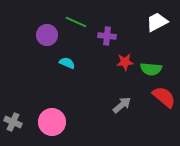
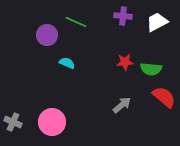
purple cross: moved 16 px right, 20 px up
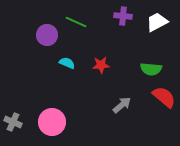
red star: moved 24 px left, 3 px down
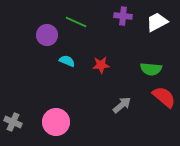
cyan semicircle: moved 2 px up
pink circle: moved 4 px right
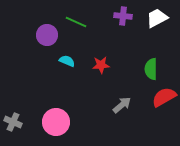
white trapezoid: moved 4 px up
green semicircle: rotated 85 degrees clockwise
red semicircle: rotated 70 degrees counterclockwise
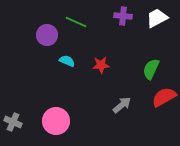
green semicircle: rotated 25 degrees clockwise
pink circle: moved 1 px up
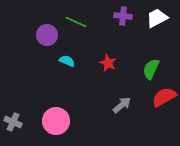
red star: moved 7 px right, 2 px up; rotated 30 degrees clockwise
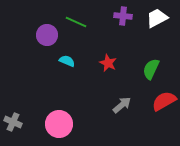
red semicircle: moved 4 px down
pink circle: moved 3 px right, 3 px down
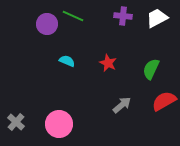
green line: moved 3 px left, 6 px up
purple circle: moved 11 px up
gray cross: moved 3 px right; rotated 18 degrees clockwise
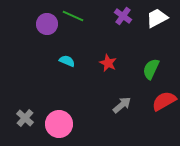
purple cross: rotated 30 degrees clockwise
gray cross: moved 9 px right, 4 px up
